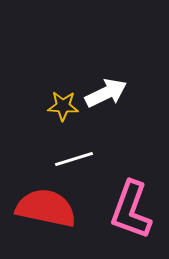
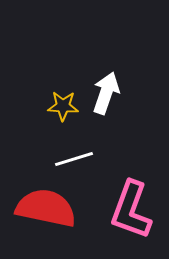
white arrow: rotated 45 degrees counterclockwise
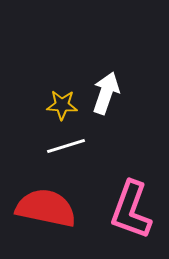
yellow star: moved 1 px left, 1 px up
white line: moved 8 px left, 13 px up
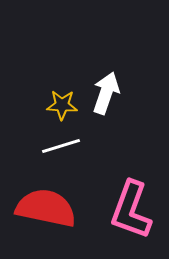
white line: moved 5 px left
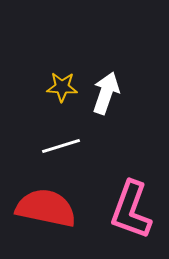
yellow star: moved 18 px up
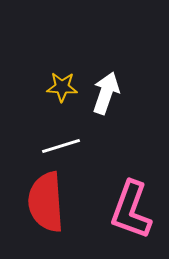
red semicircle: moved 6 px up; rotated 106 degrees counterclockwise
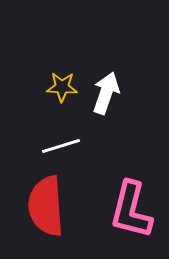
red semicircle: moved 4 px down
pink L-shape: rotated 6 degrees counterclockwise
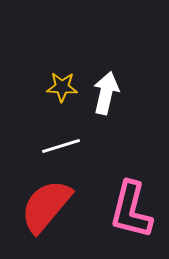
white arrow: rotated 6 degrees counterclockwise
red semicircle: rotated 44 degrees clockwise
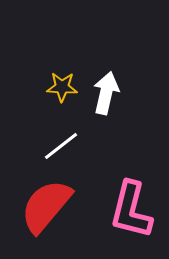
white line: rotated 21 degrees counterclockwise
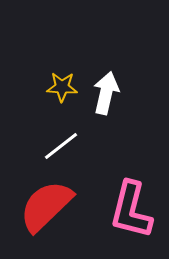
red semicircle: rotated 6 degrees clockwise
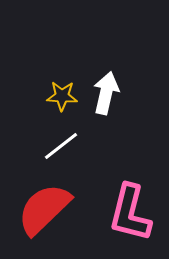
yellow star: moved 9 px down
red semicircle: moved 2 px left, 3 px down
pink L-shape: moved 1 px left, 3 px down
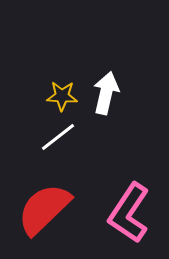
white line: moved 3 px left, 9 px up
pink L-shape: moved 1 px left; rotated 20 degrees clockwise
